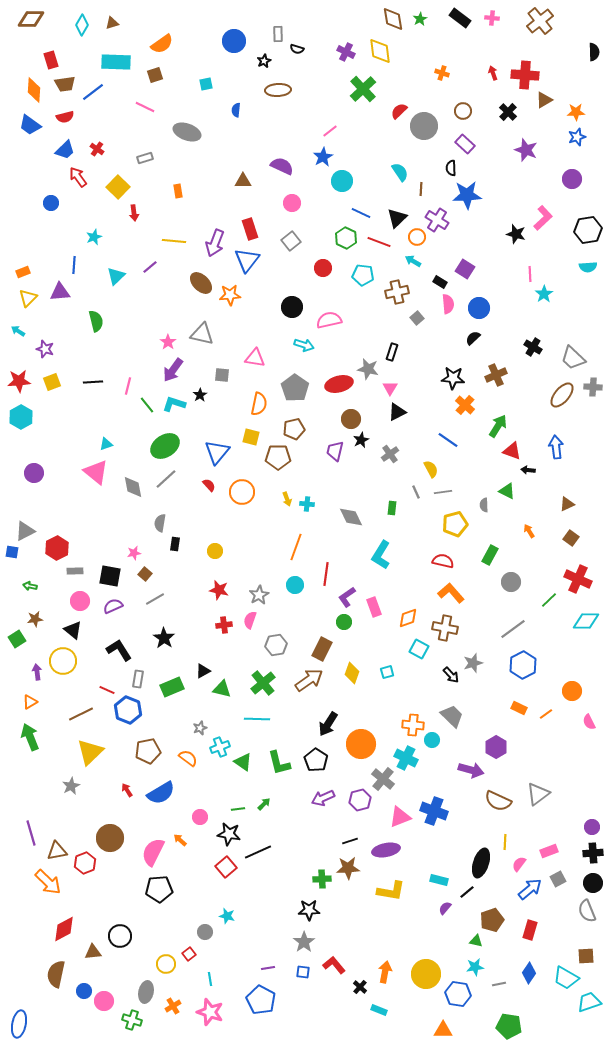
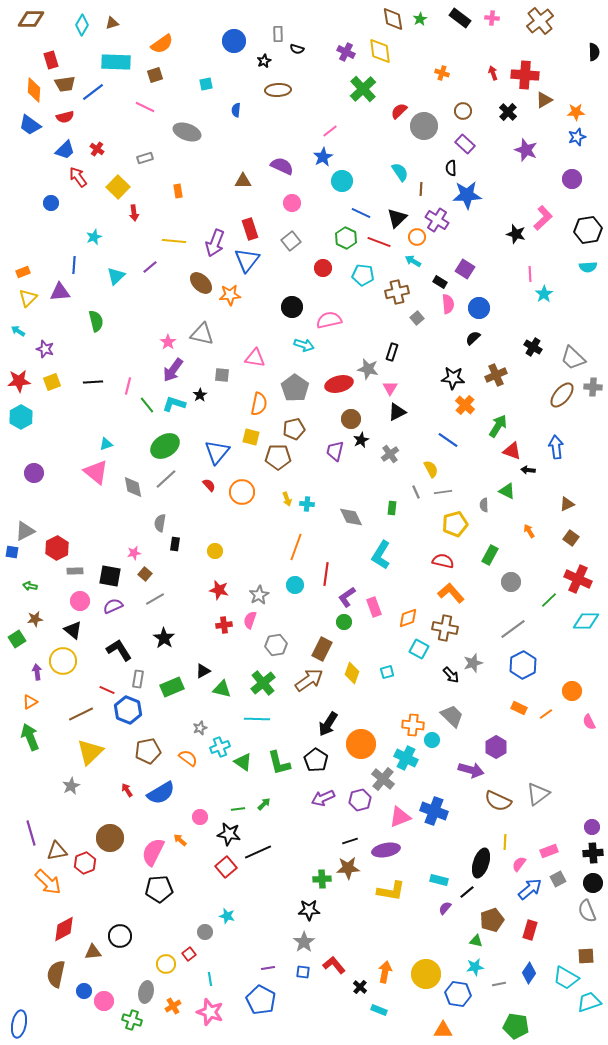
green pentagon at (509, 1026): moved 7 px right
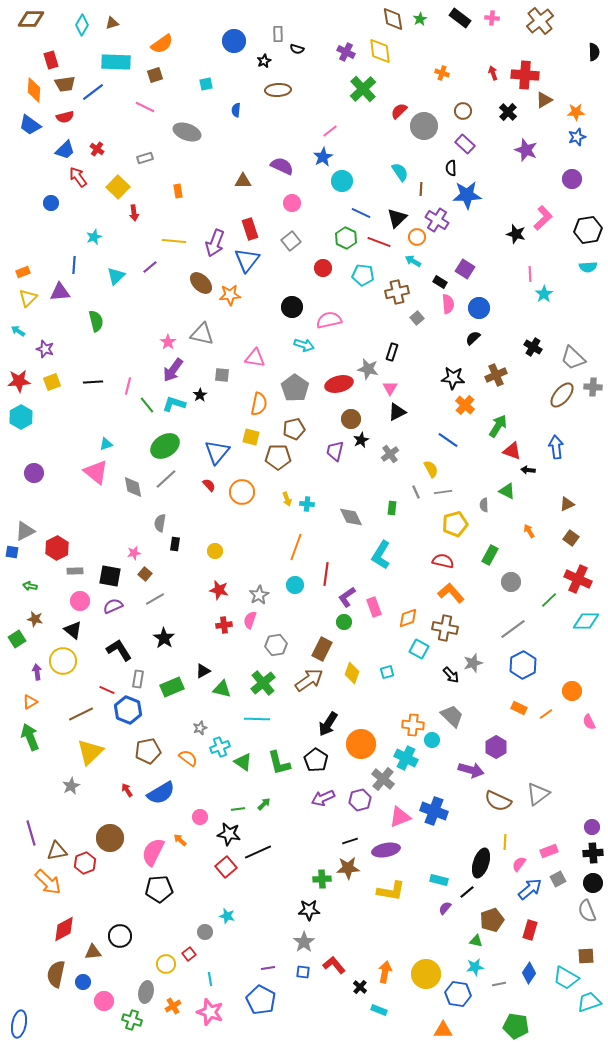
brown star at (35, 619): rotated 21 degrees clockwise
blue circle at (84, 991): moved 1 px left, 9 px up
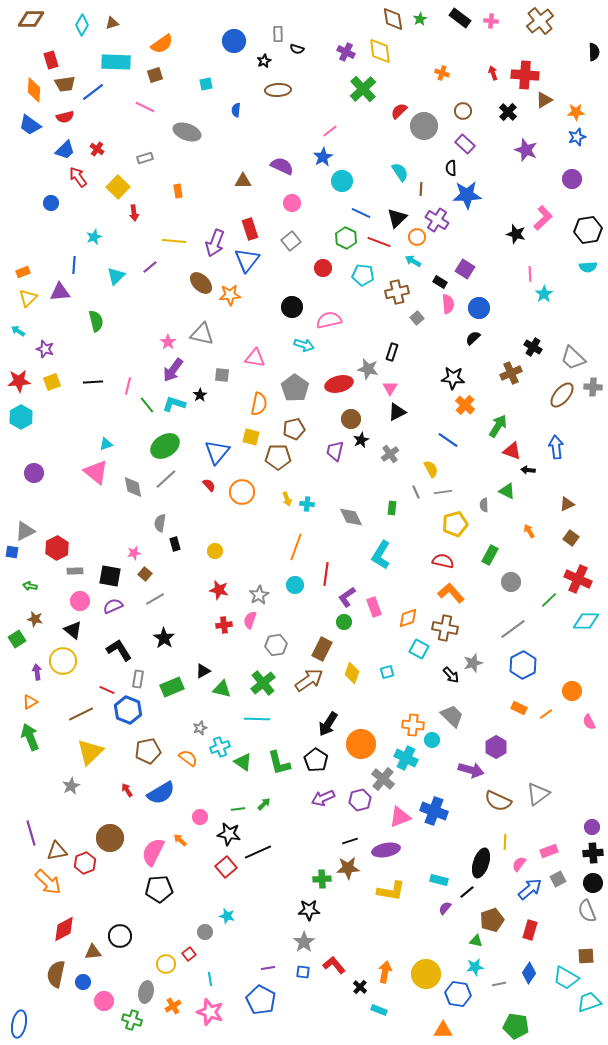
pink cross at (492, 18): moved 1 px left, 3 px down
brown cross at (496, 375): moved 15 px right, 2 px up
black rectangle at (175, 544): rotated 24 degrees counterclockwise
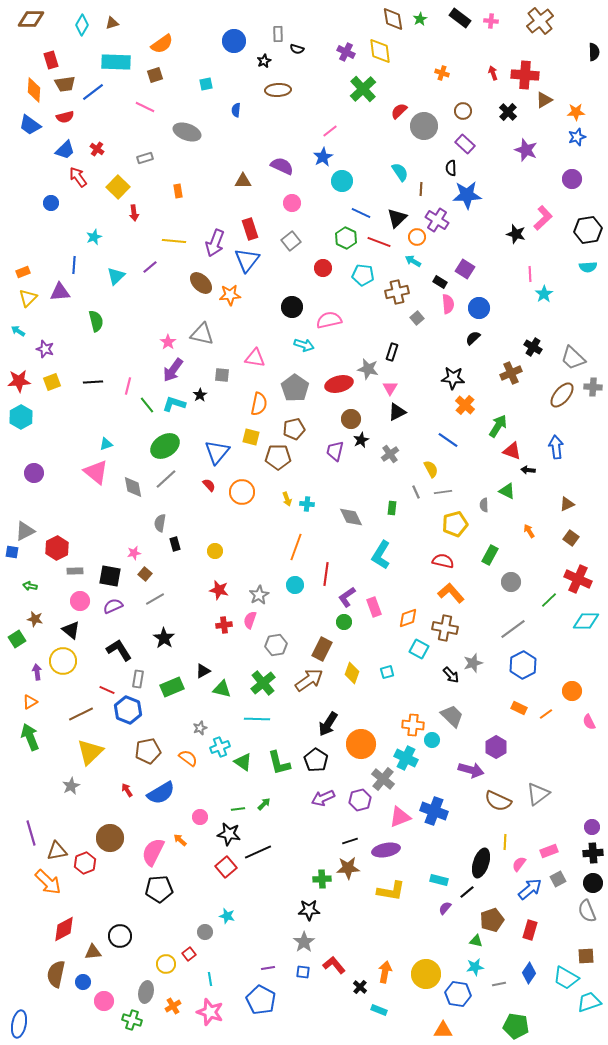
black triangle at (73, 630): moved 2 px left
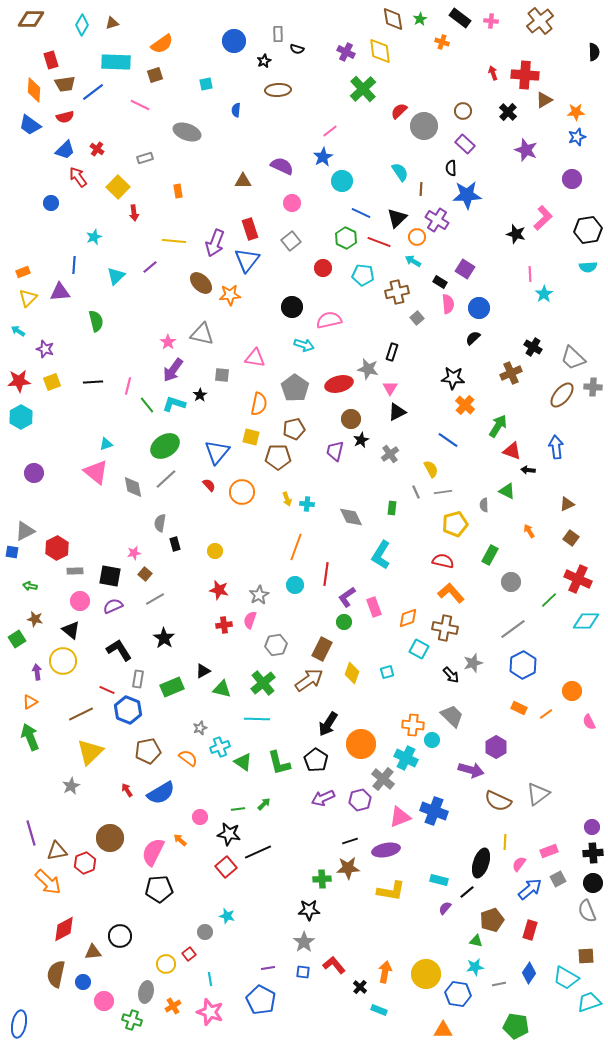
orange cross at (442, 73): moved 31 px up
pink line at (145, 107): moved 5 px left, 2 px up
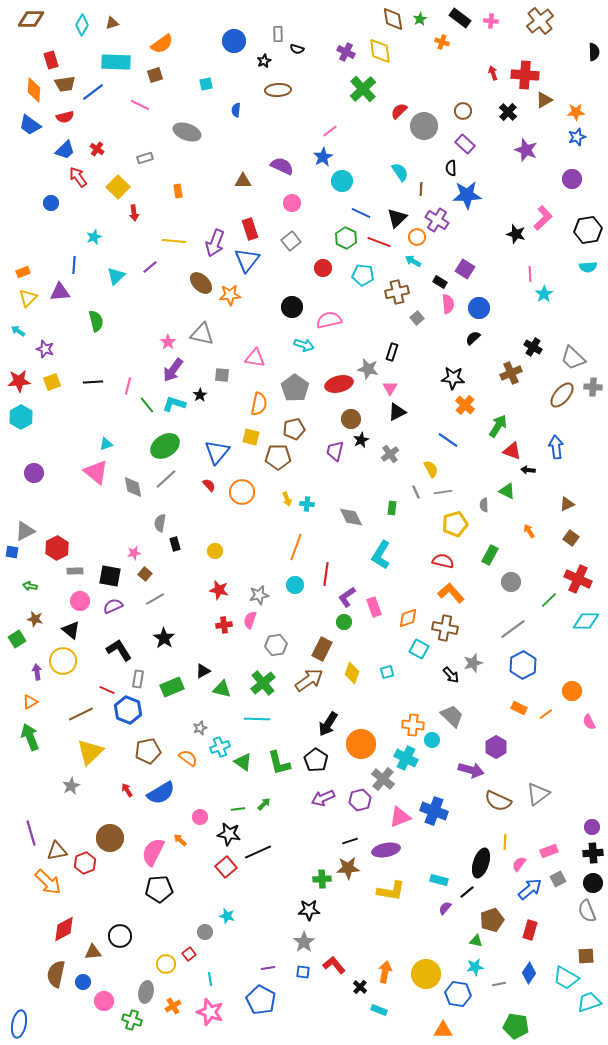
gray star at (259, 595): rotated 18 degrees clockwise
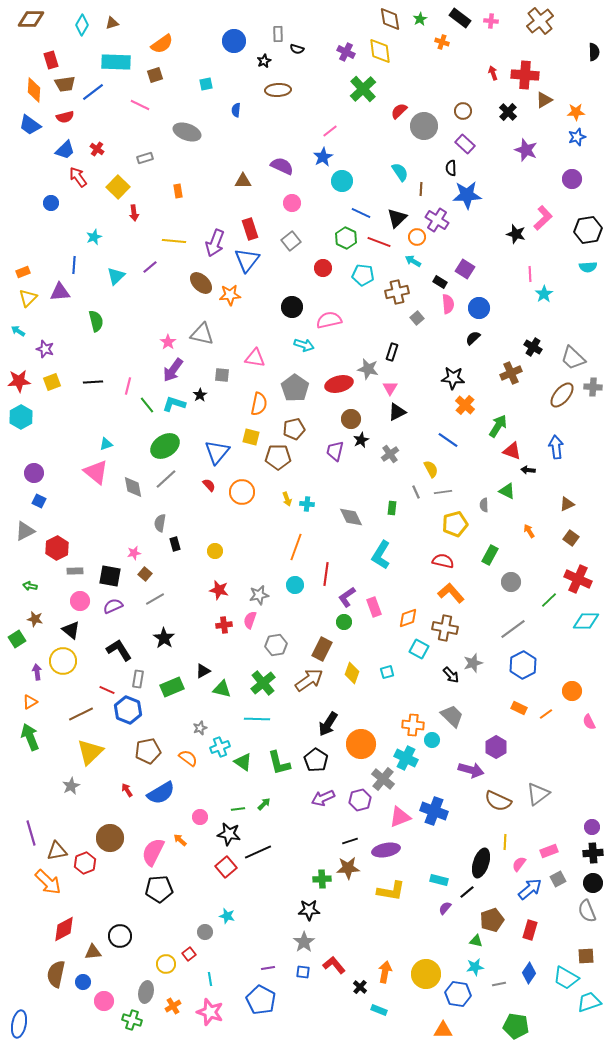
brown diamond at (393, 19): moved 3 px left
blue square at (12, 552): moved 27 px right, 51 px up; rotated 16 degrees clockwise
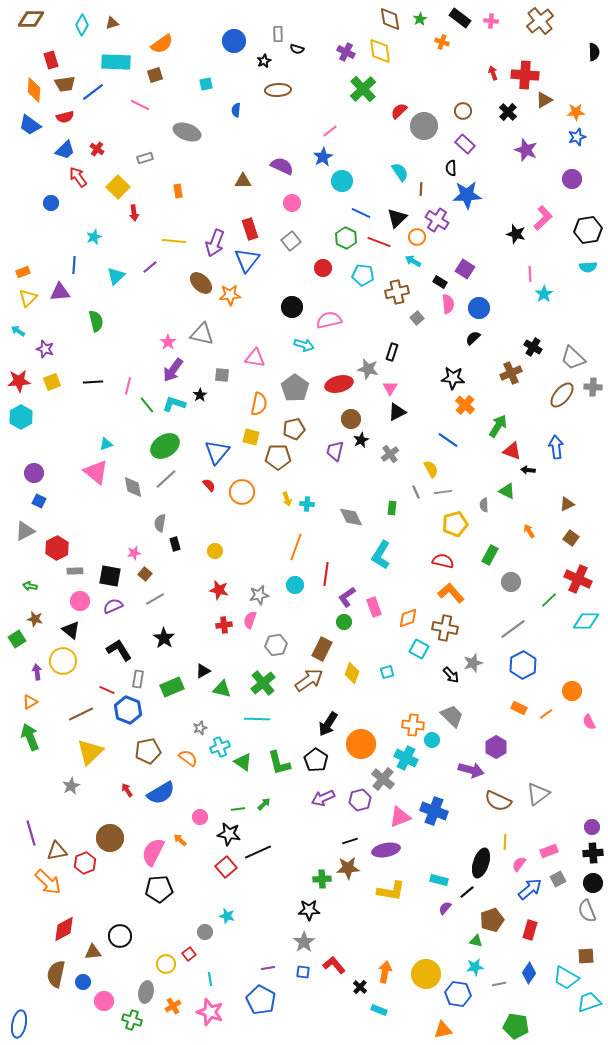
orange triangle at (443, 1030): rotated 12 degrees counterclockwise
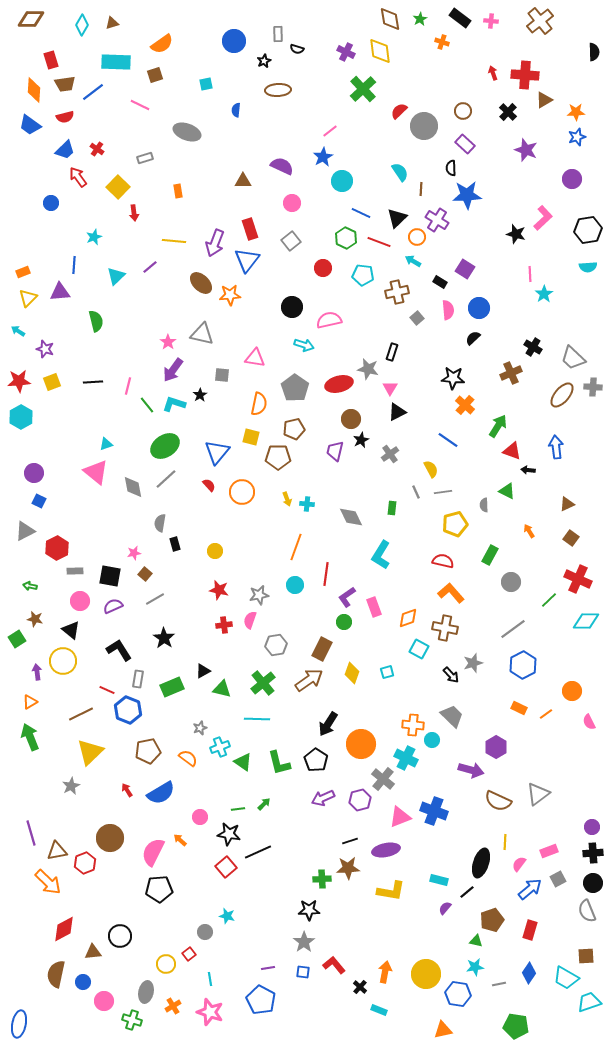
pink semicircle at (448, 304): moved 6 px down
